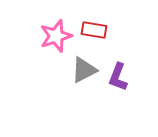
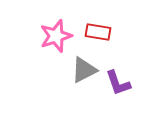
red rectangle: moved 4 px right, 2 px down
purple L-shape: moved 6 px down; rotated 40 degrees counterclockwise
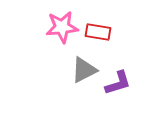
pink star: moved 6 px right, 9 px up; rotated 12 degrees clockwise
purple L-shape: rotated 88 degrees counterclockwise
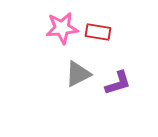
pink star: moved 1 px down
gray triangle: moved 6 px left, 4 px down
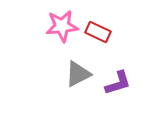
pink star: moved 2 px up
red rectangle: rotated 15 degrees clockwise
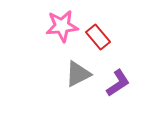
red rectangle: moved 5 px down; rotated 25 degrees clockwise
purple L-shape: rotated 16 degrees counterclockwise
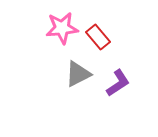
pink star: moved 2 px down
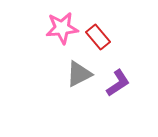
gray triangle: moved 1 px right
